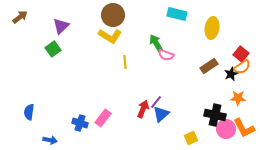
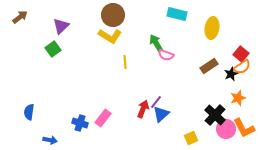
orange star: rotated 21 degrees counterclockwise
black cross: rotated 30 degrees clockwise
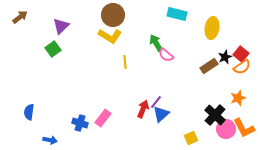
pink semicircle: rotated 21 degrees clockwise
black star: moved 6 px left, 17 px up
